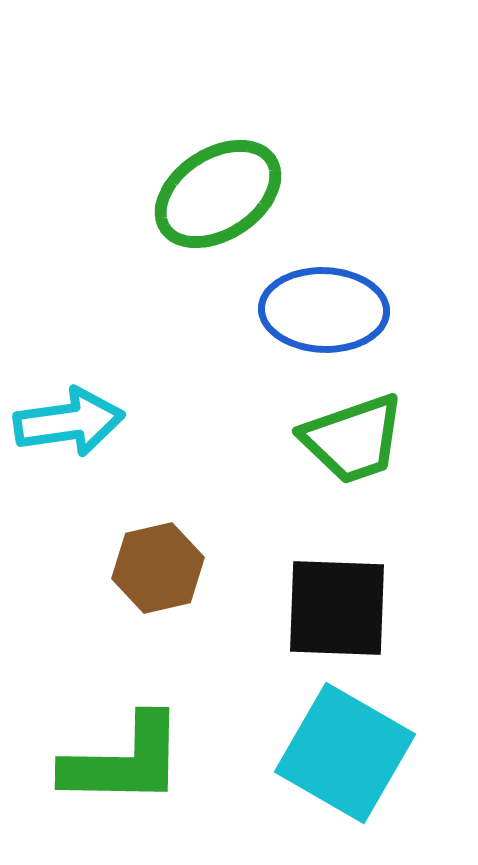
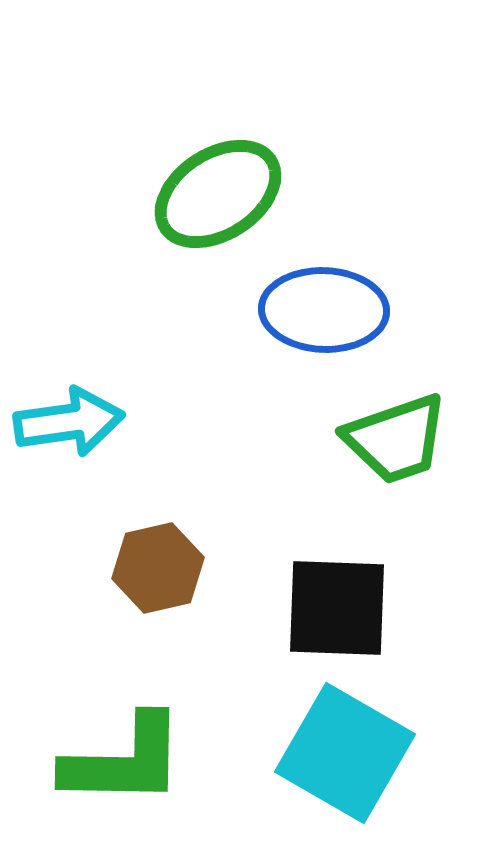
green trapezoid: moved 43 px right
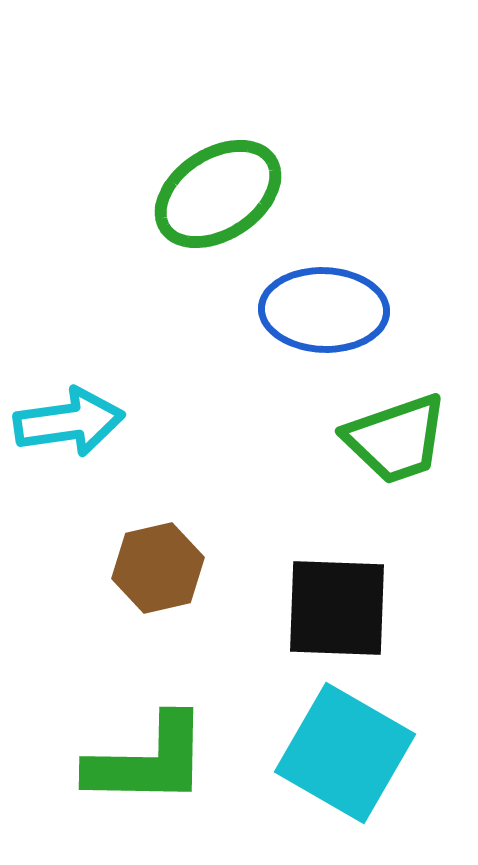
green L-shape: moved 24 px right
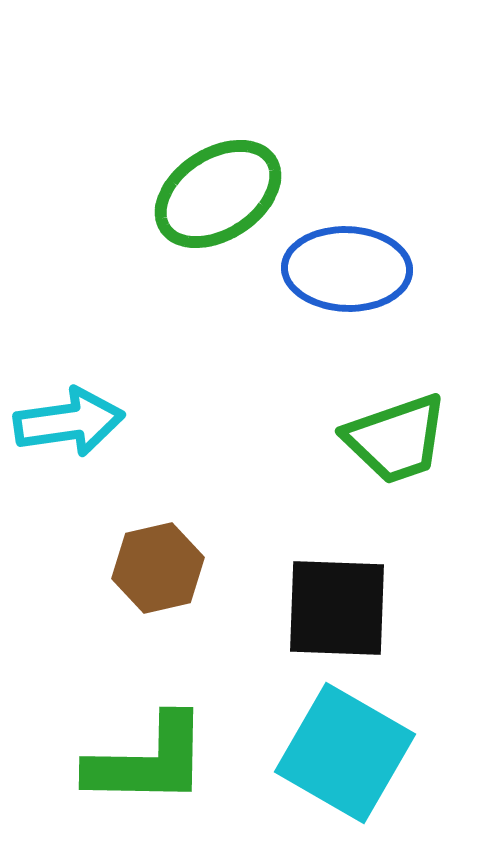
blue ellipse: moved 23 px right, 41 px up
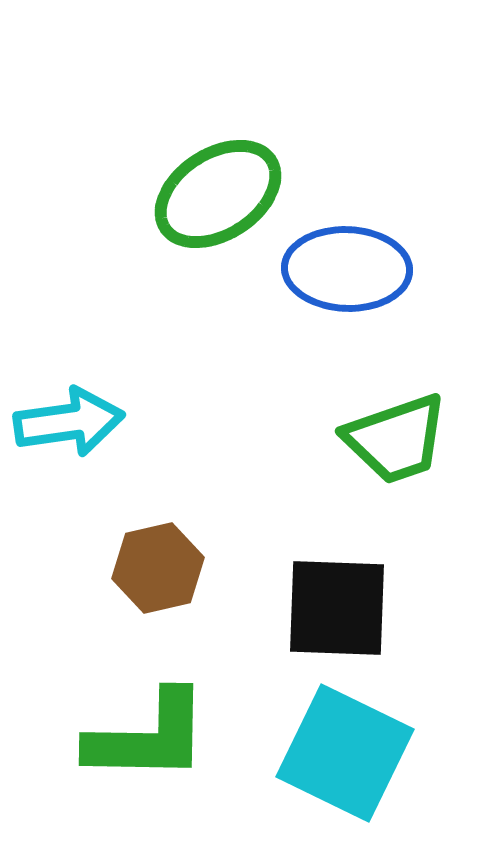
cyan square: rotated 4 degrees counterclockwise
green L-shape: moved 24 px up
